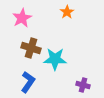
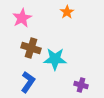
purple cross: moved 2 px left
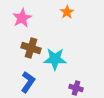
purple cross: moved 5 px left, 3 px down
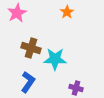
pink star: moved 5 px left, 5 px up
